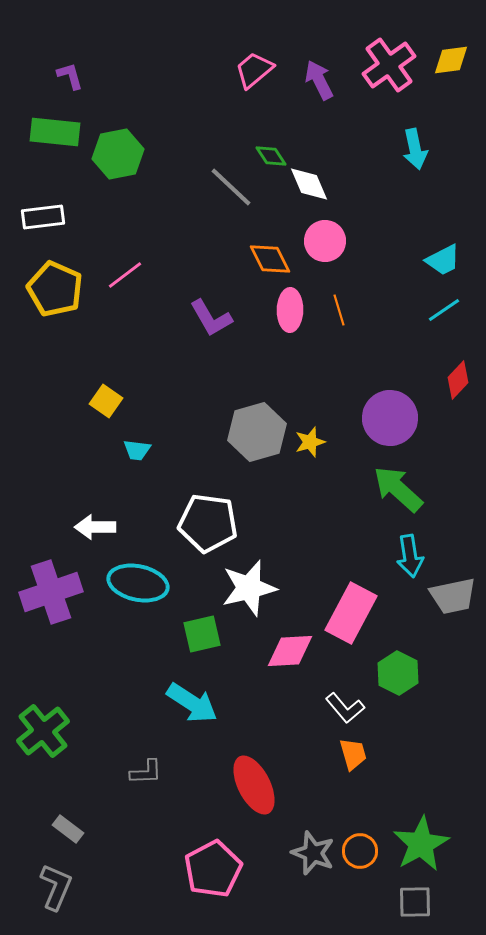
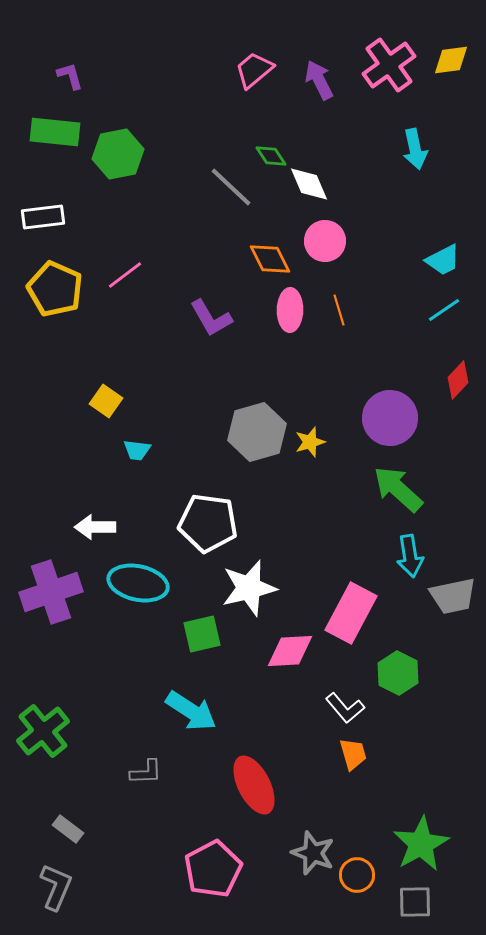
cyan arrow at (192, 703): moved 1 px left, 8 px down
orange circle at (360, 851): moved 3 px left, 24 px down
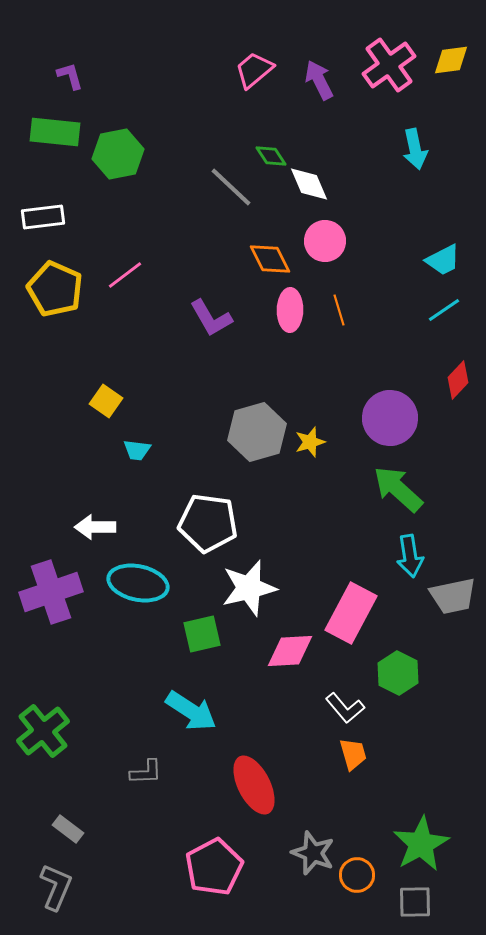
pink pentagon at (213, 869): moved 1 px right, 2 px up
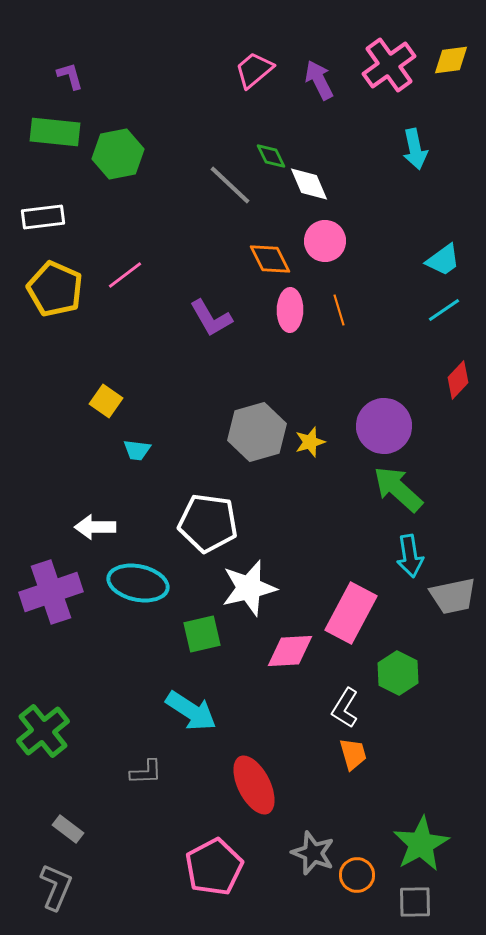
green diamond at (271, 156): rotated 8 degrees clockwise
gray line at (231, 187): moved 1 px left, 2 px up
cyan trapezoid at (443, 260): rotated 9 degrees counterclockwise
purple circle at (390, 418): moved 6 px left, 8 px down
white L-shape at (345, 708): rotated 72 degrees clockwise
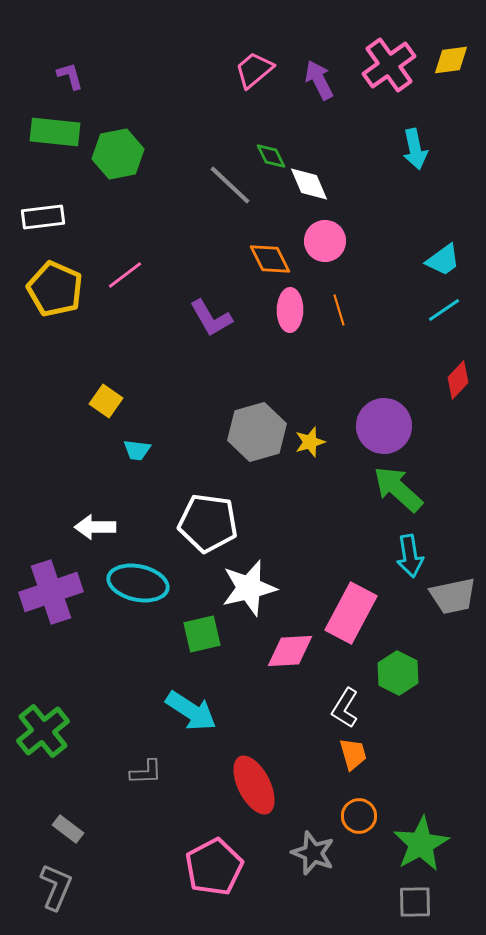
orange circle at (357, 875): moved 2 px right, 59 px up
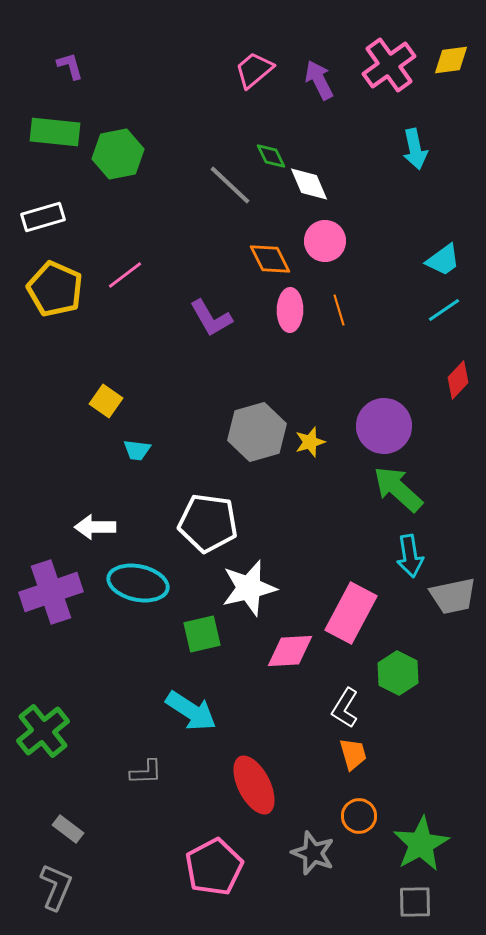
purple L-shape at (70, 76): moved 10 px up
white rectangle at (43, 217): rotated 9 degrees counterclockwise
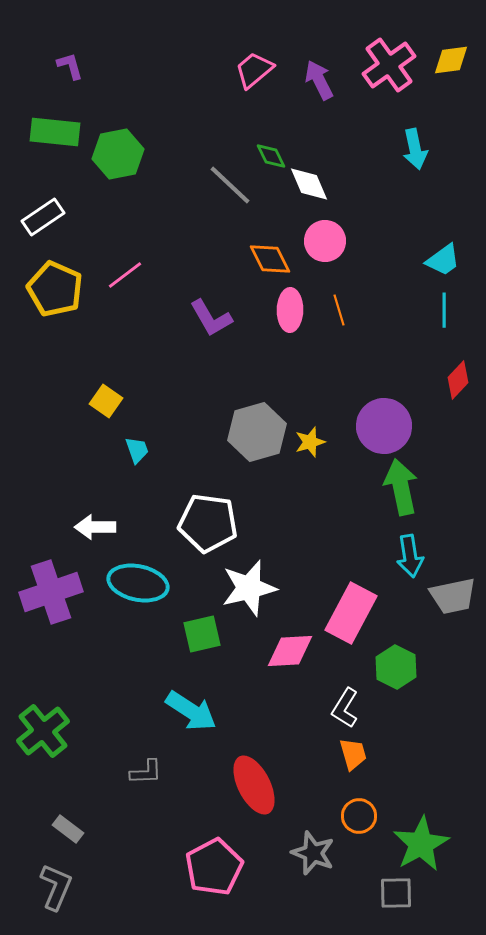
white rectangle at (43, 217): rotated 18 degrees counterclockwise
cyan line at (444, 310): rotated 56 degrees counterclockwise
cyan trapezoid at (137, 450): rotated 116 degrees counterclockwise
green arrow at (398, 489): moved 3 px right, 2 px up; rotated 36 degrees clockwise
green hexagon at (398, 673): moved 2 px left, 6 px up
gray square at (415, 902): moved 19 px left, 9 px up
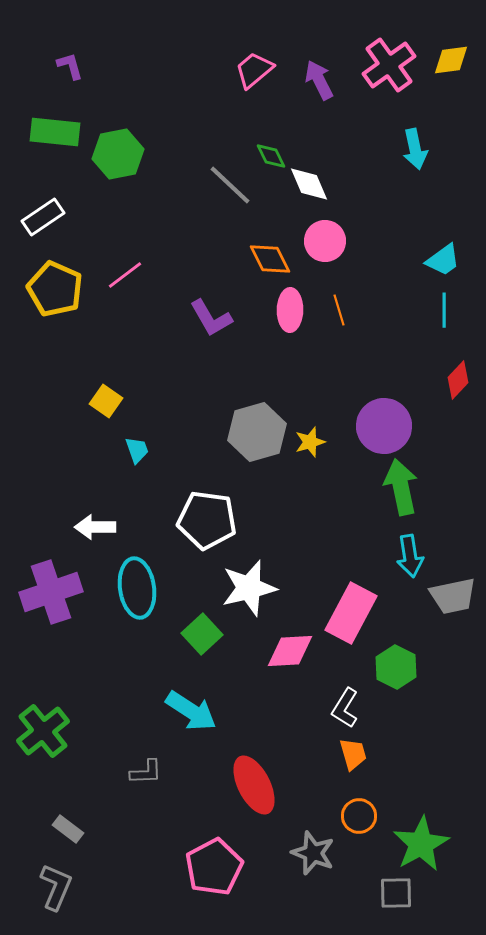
white pentagon at (208, 523): moved 1 px left, 3 px up
cyan ellipse at (138, 583): moved 1 px left, 5 px down; rotated 70 degrees clockwise
green square at (202, 634): rotated 30 degrees counterclockwise
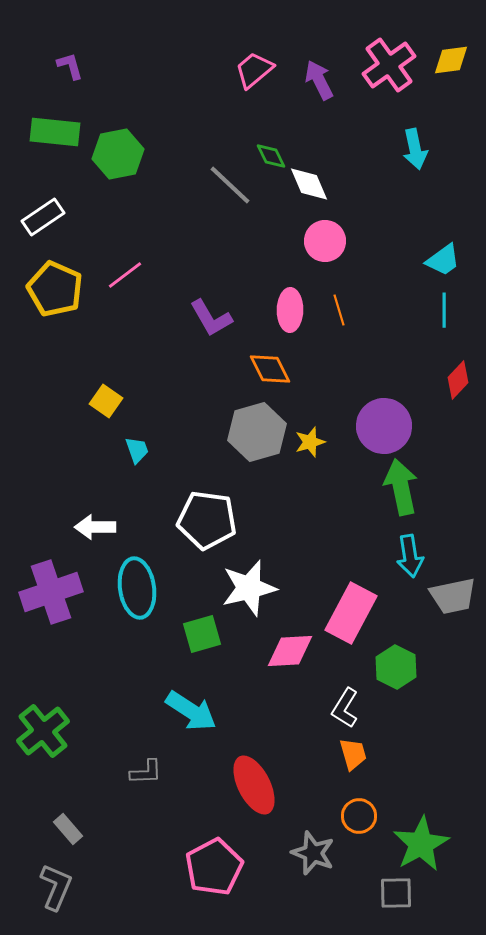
orange diamond at (270, 259): moved 110 px down
green square at (202, 634): rotated 27 degrees clockwise
gray rectangle at (68, 829): rotated 12 degrees clockwise
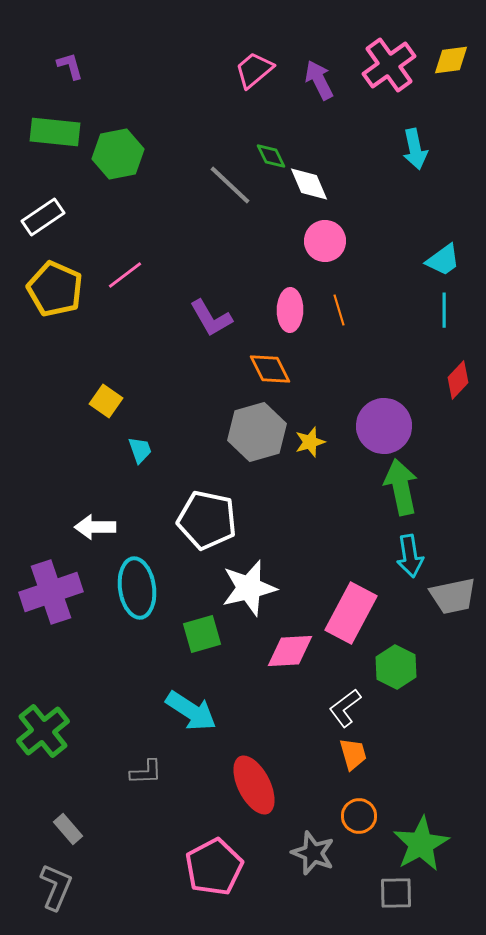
cyan trapezoid at (137, 450): moved 3 px right
white pentagon at (207, 520): rotated 4 degrees clockwise
white L-shape at (345, 708): rotated 21 degrees clockwise
